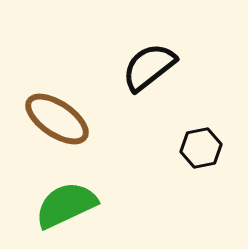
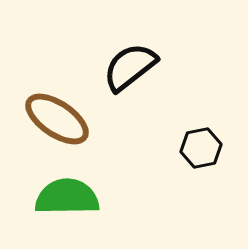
black semicircle: moved 19 px left
green semicircle: moved 1 px right, 8 px up; rotated 24 degrees clockwise
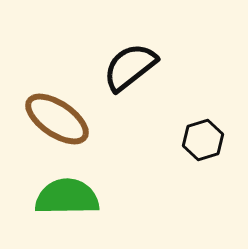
black hexagon: moved 2 px right, 8 px up; rotated 6 degrees counterclockwise
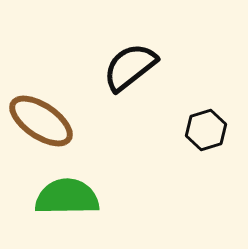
brown ellipse: moved 16 px left, 2 px down
black hexagon: moved 3 px right, 10 px up
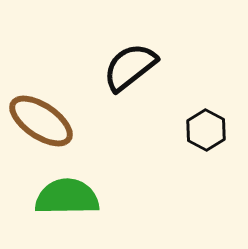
black hexagon: rotated 15 degrees counterclockwise
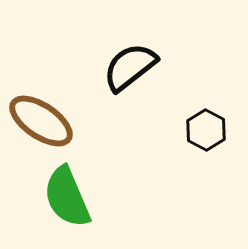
green semicircle: rotated 112 degrees counterclockwise
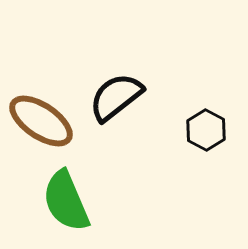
black semicircle: moved 14 px left, 30 px down
green semicircle: moved 1 px left, 4 px down
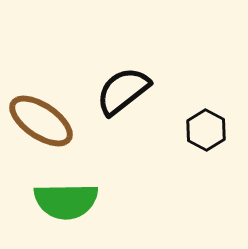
black semicircle: moved 7 px right, 6 px up
green semicircle: rotated 68 degrees counterclockwise
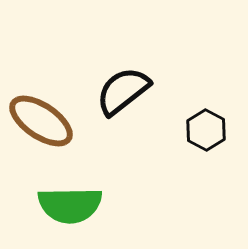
green semicircle: moved 4 px right, 4 px down
